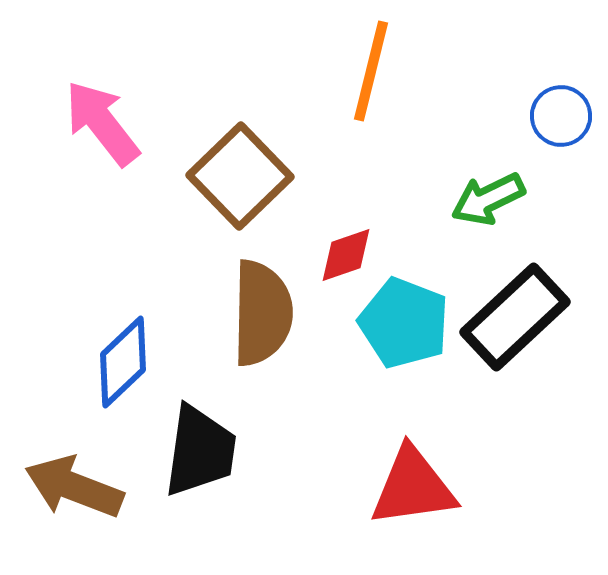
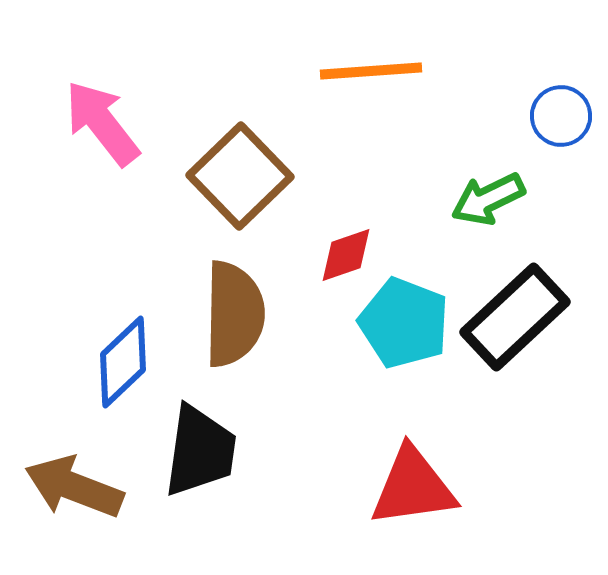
orange line: rotated 72 degrees clockwise
brown semicircle: moved 28 px left, 1 px down
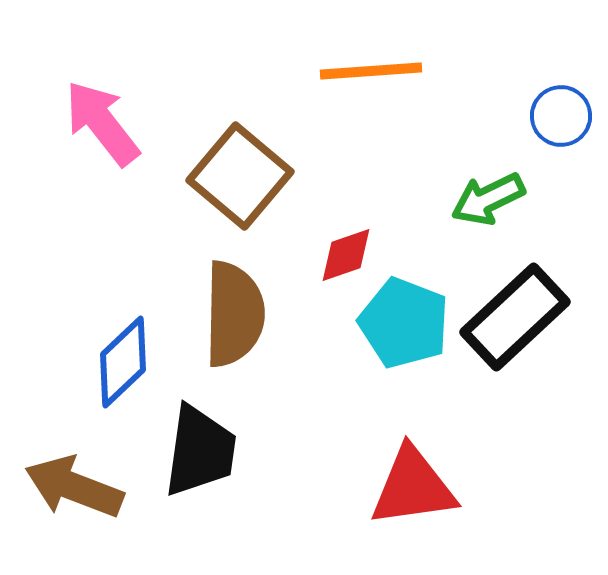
brown square: rotated 6 degrees counterclockwise
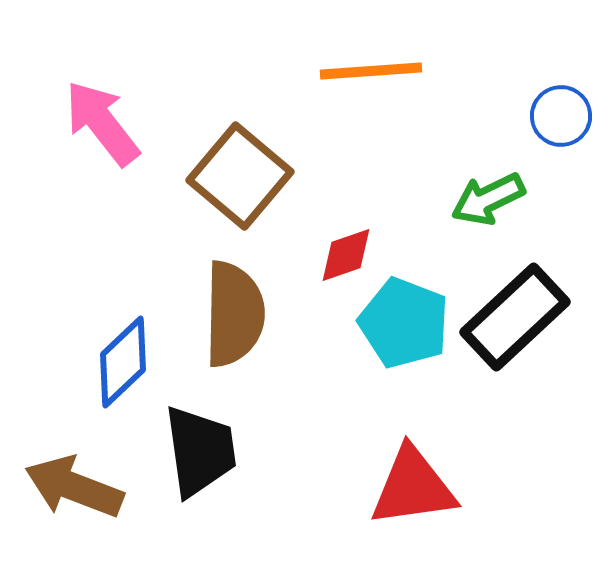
black trapezoid: rotated 16 degrees counterclockwise
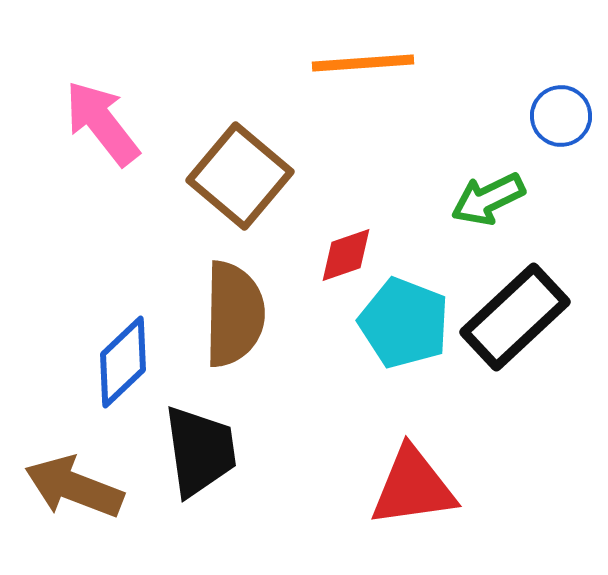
orange line: moved 8 px left, 8 px up
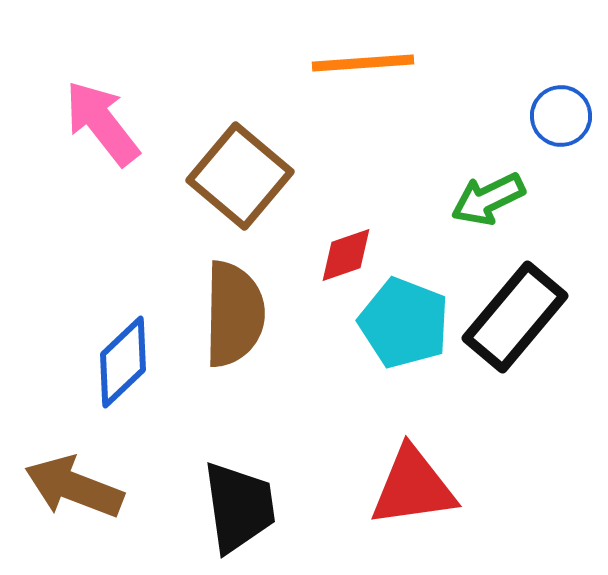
black rectangle: rotated 7 degrees counterclockwise
black trapezoid: moved 39 px right, 56 px down
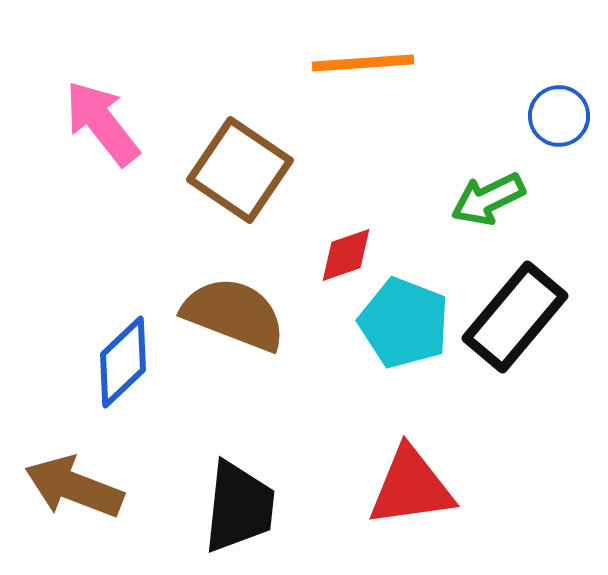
blue circle: moved 2 px left
brown square: moved 6 px up; rotated 6 degrees counterclockwise
brown semicircle: rotated 70 degrees counterclockwise
red triangle: moved 2 px left
black trapezoid: rotated 14 degrees clockwise
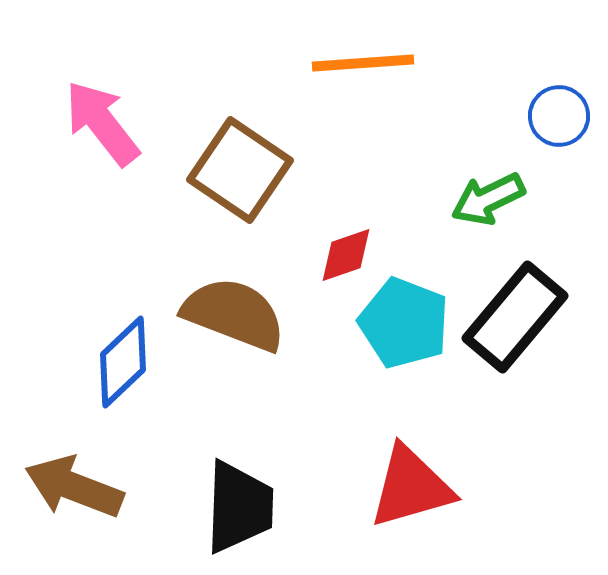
red triangle: rotated 8 degrees counterclockwise
black trapezoid: rotated 4 degrees counterclockwise
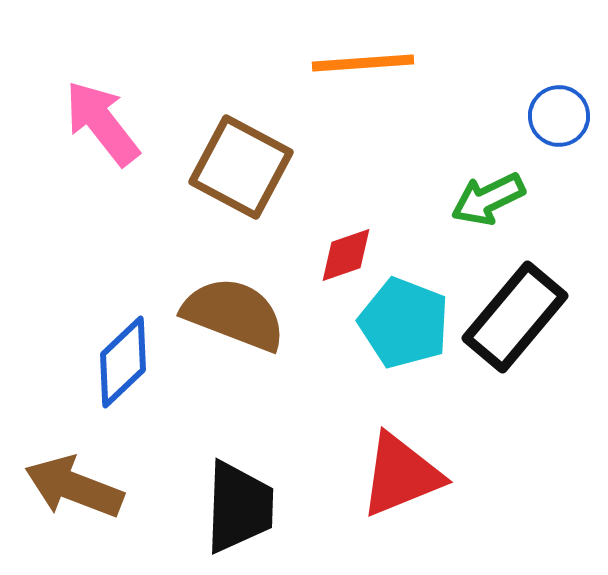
brown square: moved 1 px right, 3 px up; rotated 6 degrees counterclockwise
red triangle: moved 10 px left, 12 px up; rotated 6 degrees counterclockwise
